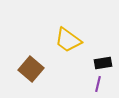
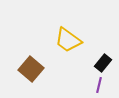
black rectangle: rotated 42 degrees counterclockwise
purple line: moved 1 px right, 1 px down
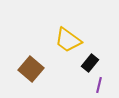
black rectangle: moved 13 px left
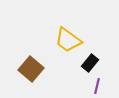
purple line: moved 2 px left, 1 px down
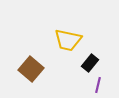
yellow trapezoid: rotated 24 degrees counterclockwise
purple line: moved 1 px right, 1 px up
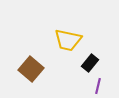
purple line: moved 1 px down
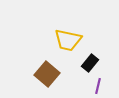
brown square: moved 16 px right, 5 px down
